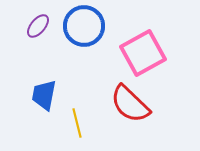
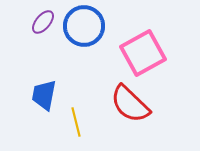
purple ellipse: moved 5 px right, 4 px up
yellow line: moved 1 px left, 1 px up
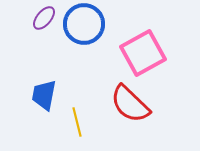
purple ellipse: moved 1 px right, 4 px up
blue circle: moved 2 px up
yellow line: moved 1 px right
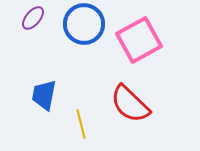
purple ellipse: moved 11 px left
pink square: moved 4 px left, 13 px up
yellow line: moved 4 px right, 2 px down
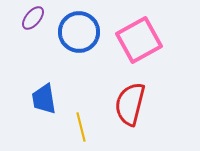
blue circle: moved 5 px left, 8 px down
blue trapezoid: moved 4 px down; rotated 20 degrees counterclockwise
red semicircle: rotated 60 degrees clockwise
yellow line: moved 3 px down
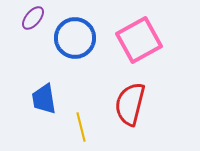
blue circle: moved 4 px left, 6 px down
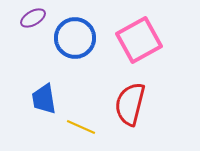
purple ellipse: rotated 20 degrees clockwise
yellow line: rotated 52 degrees counterclockwise
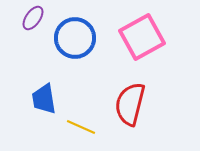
purple ellipse: rotated 25 degrees counterclockwise
pink square: moved 3 px right, 3 px up
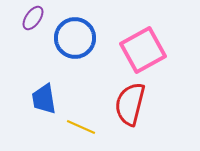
pink square: moved 1 px right, 13 px down
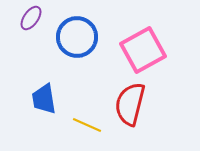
purple ellipse: moved 2 px left
blue circle: moved 2 px right, 1 px up
yellow line: moved 6 px right, 2 px up
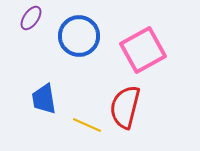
blue circle: moved 2 px right, 1 px up
red semicircle: moved 5 px left, 3 px down
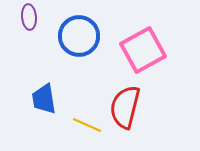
purple ellipse: moved 2 px left, 1 px up; rotated 40 degrees counterclockwise
